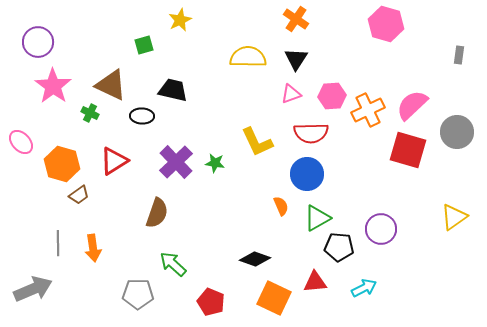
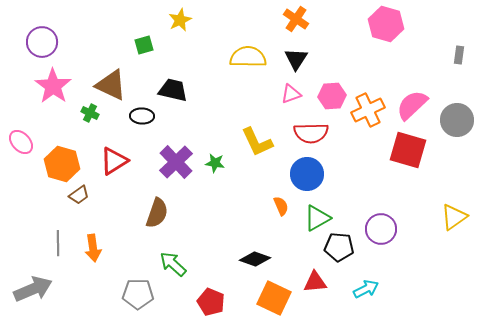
purple circle at (38, 42): moved 4 px right
gray circle at (457, 132): moved 12 px up
cyan arrow at (364, 288): moved 2 px right, 1 px down
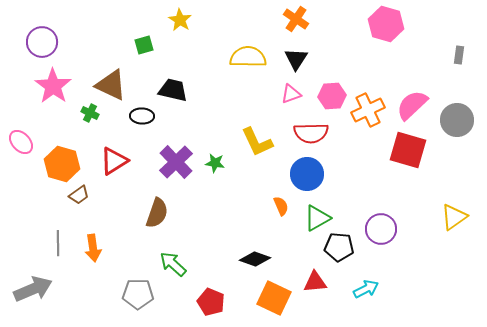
yellow star at (180, 20): rotated 15 degrees counterclockwise
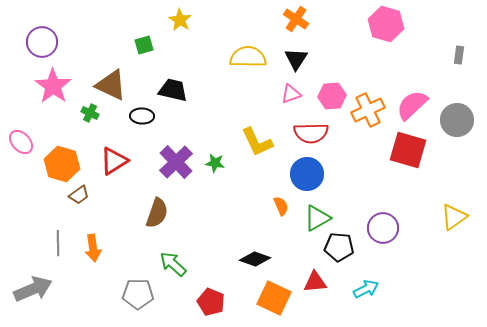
purple circle at (381, 229): moved 2 px right, 1 px up
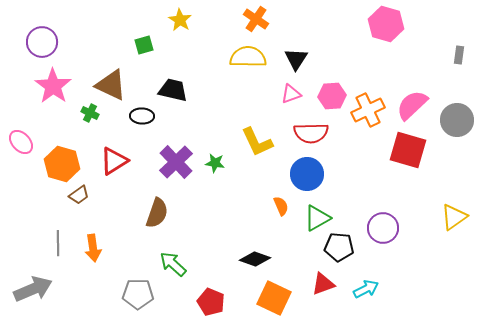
orange cross at (296, 19): moved 40 px left
red triangle at (315, 282): moved 8 px right, 2 px down; rotated 15 degrees counterclockwise
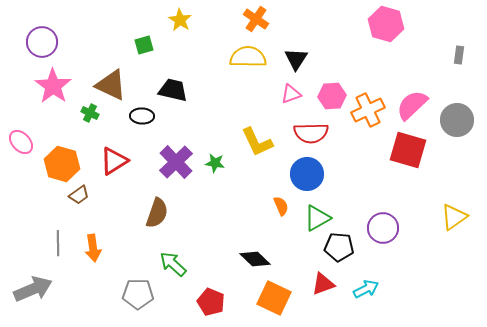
black diamond at (255, 259): rotated 24 degrees clockwise
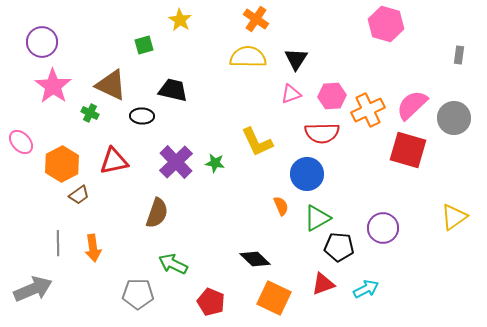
gray circle at (457, 120): moved 3 px left, 2 px up
red semicircle at (311, 133): moved 11 px right
red triangle at (114, 161): rotated 20 degrees clockwise
orange hexagon at (62, 164): rotated 16 degrees clockwise
green arrow at (173, 264): rotated 16 degrees counterclockwise
